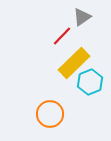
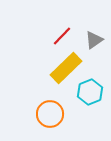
gray triangle: moved 12 px right, 23 px down
yellow rectangle: moved 8 px left, 5 px down
cyan hexagon: moved 10 px down
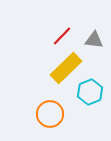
gray triangle: rotated 42 degrees clockwise
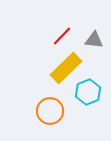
cyan hexagon: moved 2 px left
orange circle: moved 3 px up
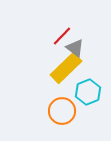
gray triangle: moved 19 px left, 8 px down; rotated 30 degrees clockwise
orange circle: moved 12 px right
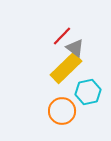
cyan hexagon: rotated 10 degrees clockwise
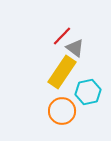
yellow rectangle: moved 4 px left, 4 px down; rotated 12 degrees counterclockwise
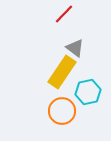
red line: moved 2 px right, 22 px up
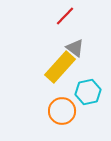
red line: moved 1 px right, 2 px down
yellow rectangle: moved 2 px left, 5 px up; rotated 8 degrees clockwise
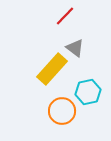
yellow rectangle: moved 8 px left, 2 px down
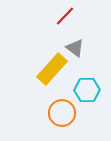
cyan hexagon: moved 1 px left, 2 px up; rotated 10 degrees clockwise
orange circle: moved 2 px down
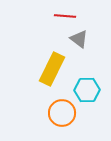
red line: rotated 50 degrees clockwise
gray triangle: moved 4 px right, 9 px up
yellow rectangle: rotated 16 degrees counterclockwise
